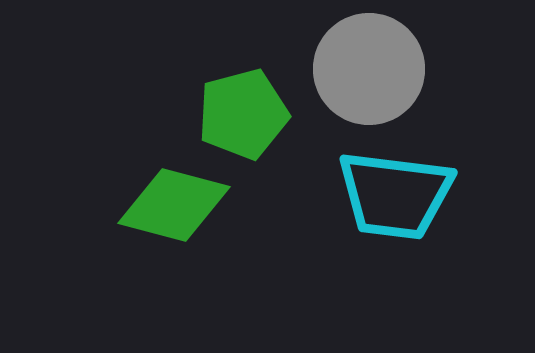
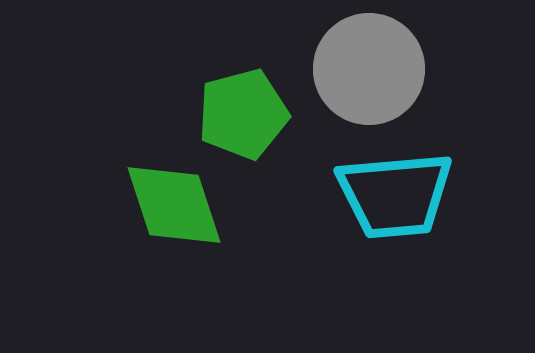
cyan trapezoid: rotated 12 degrees counterclockwise
green diamond: rotated 57 degrees clockwise
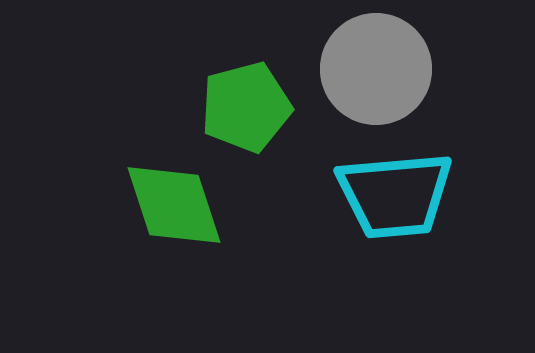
gray circle: moved 7 px right
green pentagon: moved 3 px right, 7 px up
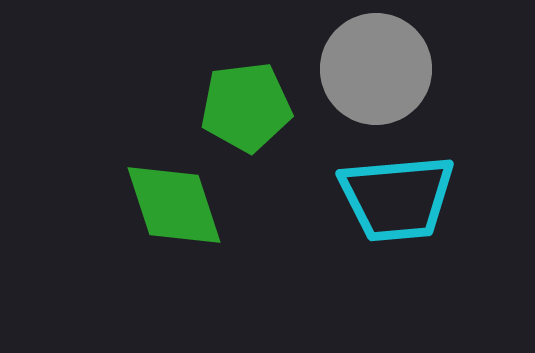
green pentagon: rotated 8 degrees clockwise
cyan trapezoid: moved 2 px right, 3 px down
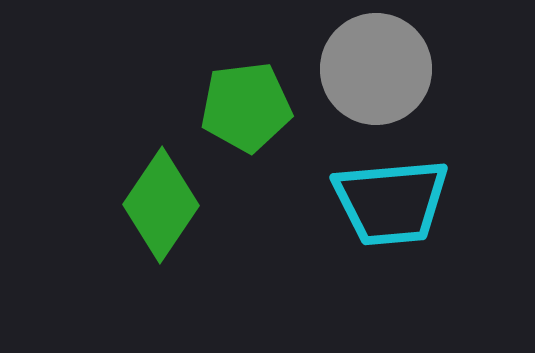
cyan trapezoid: moved 6 px left, 4 px down
green diamond: moved 13 px left; rotated 52 degrees clockwise
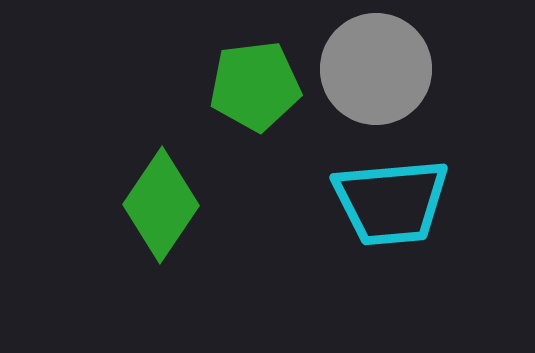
green pentagon: moved 9 px right, 21 px up
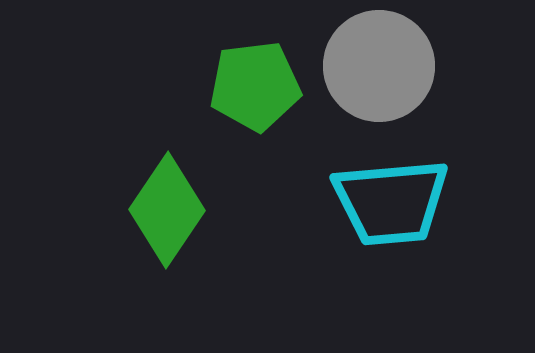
gray circle: moved 3 px right, 3 px up
green diamond: moved 6 px right, 5 px down
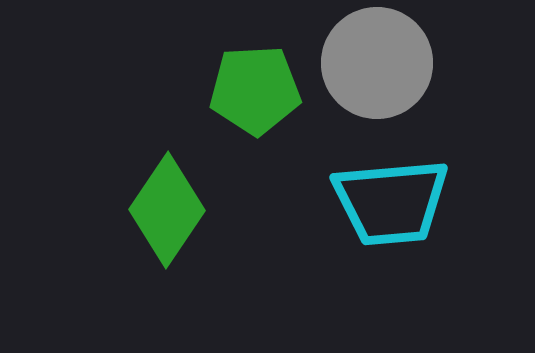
gray circle: moved 2 px left, 3 px up
green pentagon: moved 4 px down; rotated 4 degrees clockwise
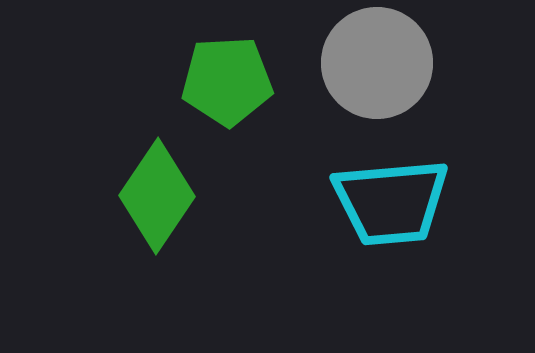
green pentagon: moved 28 px left, 9 px up
green diamond: moved 10 px left, 14 px up
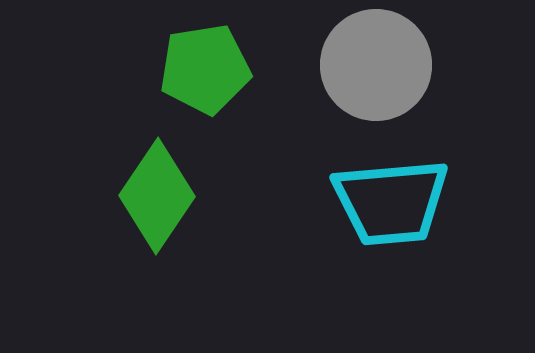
gray circle: moved 1 px left, 2 px down
green pentagon: moved 22 px left, 12 px up; rotated 6 degrees counterclockwise
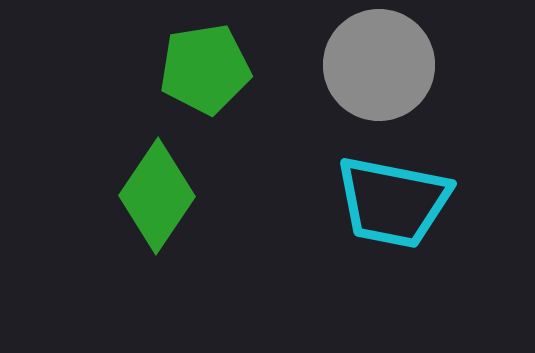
gray circle: moved 3 px right
cyan trapezoid: moved 2 px right; rotated 16 degrees clockwise
